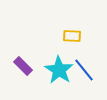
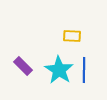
blue line: rotated 40 degrees clockwise
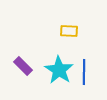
yellow rectangle: moved 3 px left, 5 px up
blue line: moved 2 px down
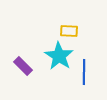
cyan star: moved 14 px up
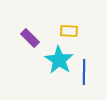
cyan star: moved 4 px down
purple rectangle: moved 7 px right, 28 px up
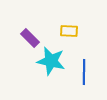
cyan star: moved 8 px left, 1 px down; rotated 20 degrees counterclockwise
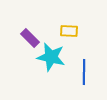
cyan star: moved 4 px up
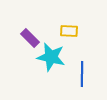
blue line: moved 2 px left, 2 px down
